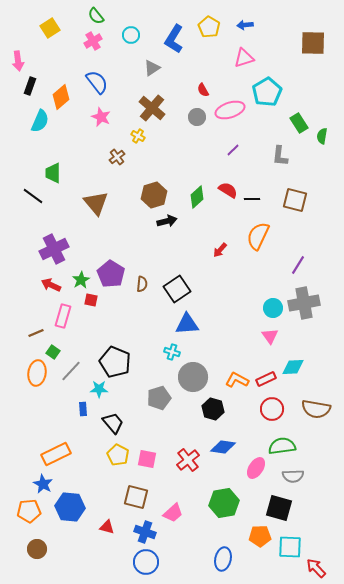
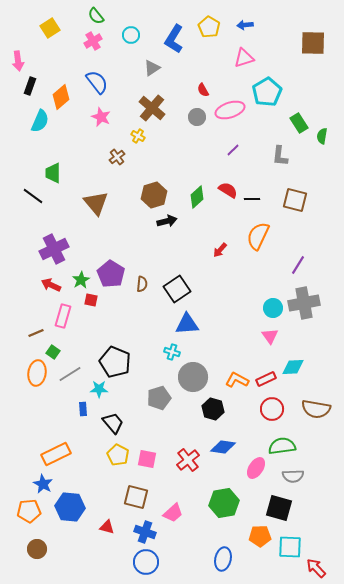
gray line at (71, 371): moved 1 px left, 3 px down; rotated 15 degrees clockwise
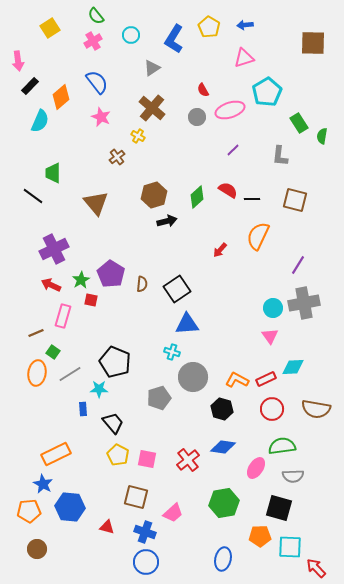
black rectangle at (30, 86): rotated 24 degrees clockwise
black hexagon at (213, 409): moved 9 px right
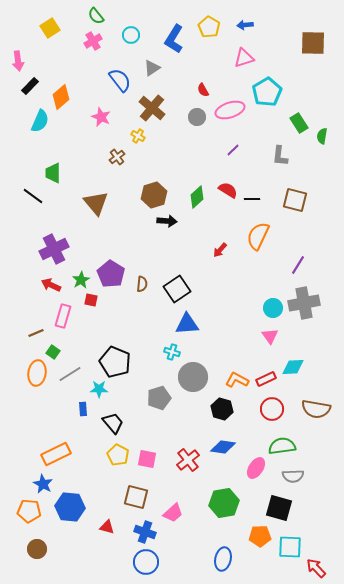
blue semicircle at (97, 82): moved 23 px right, 2 px up
black arrow at (167, 221): rotated 18 degrees clockwise
orange pentagon at (29, 511): rotated 10 degrees clockwise
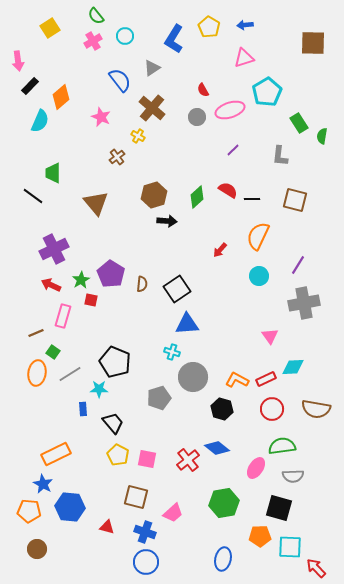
cyan circle at (131, 35): moved 6 px left, 1 px down
cyan circle at (273, 308): moved 14 px left, 32 px up
blue diamond at (223, 447): moved 6 px left, 1 px down; rotated 30 degrees clockwise
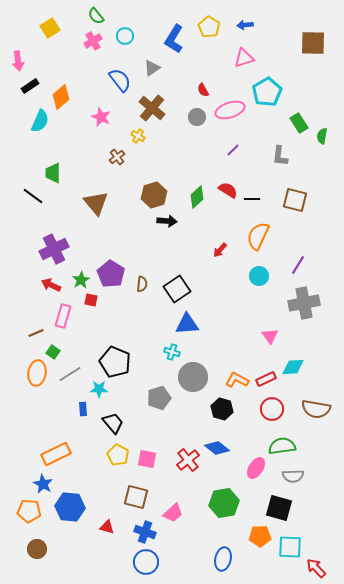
black rectangle at (30, 86): rotated 12 degrees clockwise
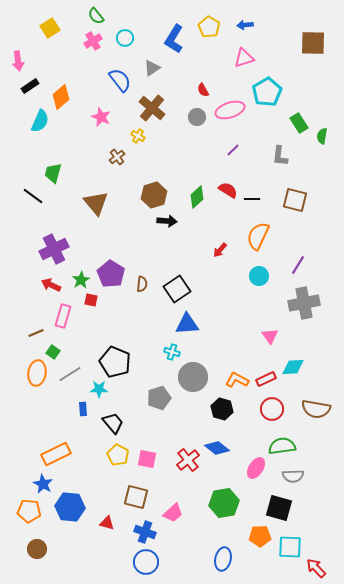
cyan circle at (125, 36): moved 2 px down
green trapezoid at (53, 173): rotated 15 degrees clockwise
red triangle at (107, 527): moved 4 px up
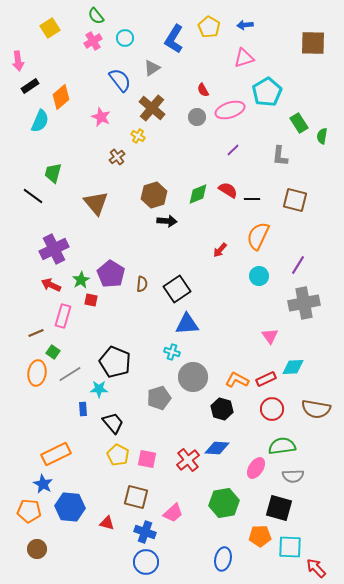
green diamond at (197, 197): moved 1 px right, 3 px up; rotated 20 degrees clockwise
blue diamond at (217, 448): rotated 35 degrees counterclockwise
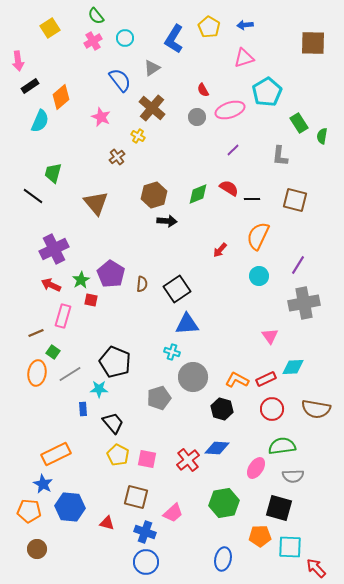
red semicircle at (228, 190): moved 1 px right, 2 px up
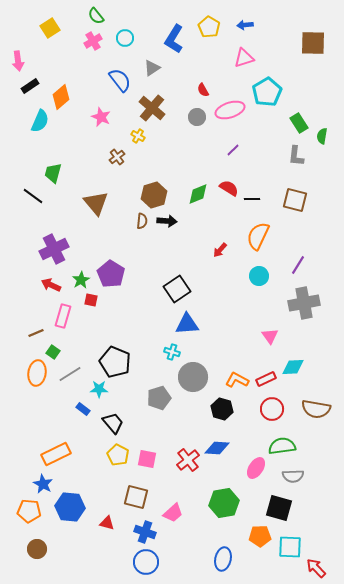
gray L-shape at (280, 156): moved 16 px right
brown semicircle at (142, 284): moved 63 px up
blue rectangle at (83, 409): rotated 48 degrees counterclockwise
